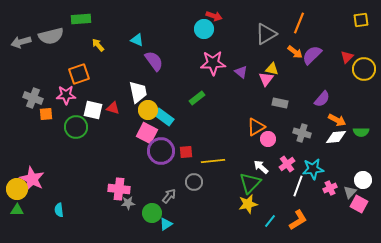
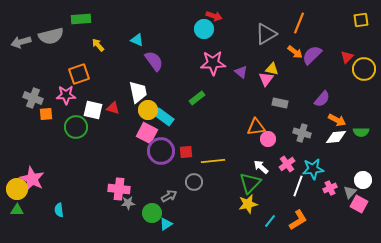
orange triangle at (256, 127): rotated 24 degrees clockwise
gray arrow at (169, 196): rotated 21 degrees clockwise
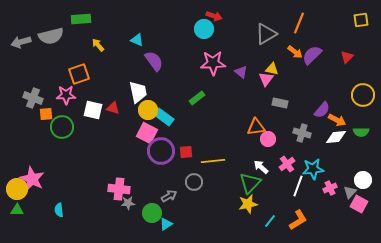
yellow circle at (364, 69): moved 1 px left, 26 px down
purple semicircle at (322, 99): moved 11 px down
green circle at (76, 127): moved 14 px left
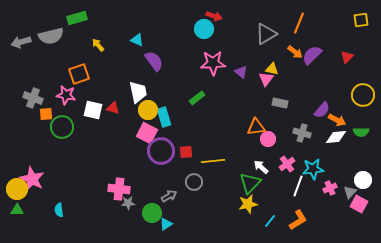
green rectangle at (81, 19): moved 4 px left, 1 px up; rotated 12 degrees counterclockwise
pink star at (66, 95): rotated 12 degrees clockwise
cyan rectangle at (164, 117): rotated 36 degrees clockwise
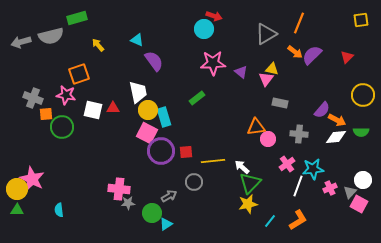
red triangle at (113, 108): rotated 16 degrees counterclockwise
gray cross at (302, 133): moved 3 px left, 1 px down; rotated 12 degrees counterclockwise
white arrow at (261, 167): moved 19 px left
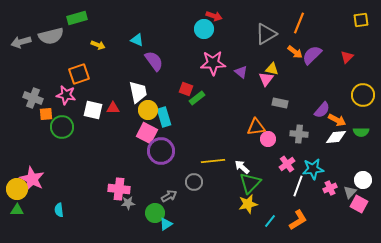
yellow arrow at (98, 45): rotated 152 degrees clockwise
red square at (186, 152): moved 63 px up; rotated 24 degrees clockwise
green circle at (152, 213): moved 3 px right
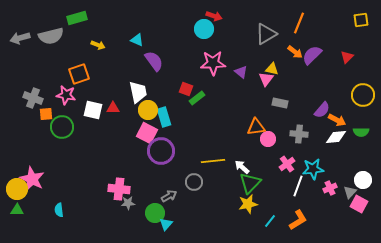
gray arrow at (21, 42): moved 1 px left, 4 px up
cyan triangle at (166, 224): rotated 16 degrees counterclockwise
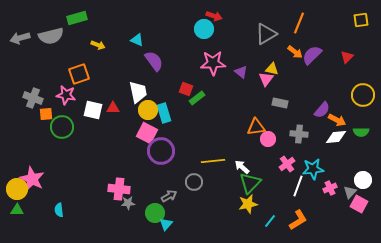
cyan rectangle at (164, 117): moved 4 px up
